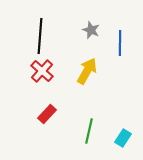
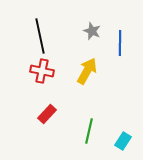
gray star: moved 1 px right, 1 px down
black line: rotated 16 degrees counterclockwise
red cross: rotated 30 degrees counterclockwise
cyan rectangle: moved 3 px down
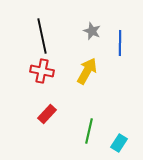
black line: moved 2 px right
cyan rectangle: moved 4 px left, 2 px down
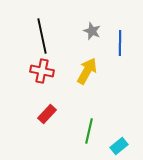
cyan rectangle: moved 3 px down; rotated 18 degrees clockwise
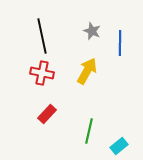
red cross: moved 2 px down
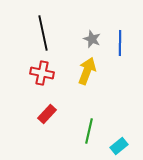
gray star: moved 8 px down
black line: moved 1 px right, 3 px up
yellow arrow: rotated 8 degrees counterclockwise
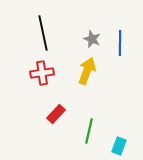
red cross: rotated 20 degrees counterclockwise
red rectangle: moved 9 px right
cyan rectangle: rotated 30 degrees counterclockwise
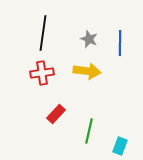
black line: rotated 20 degrees clockwise
gray star: moved 3 px left
yellow arrow: rotated 76 degrees clockwise
cyan rectangle: moved 1 px right
